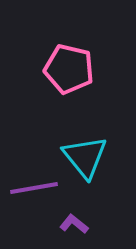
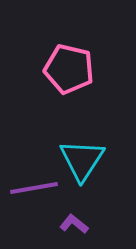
cyan triangle: moved 3 px left, 3 px down; rotated 12 degrees clockwise
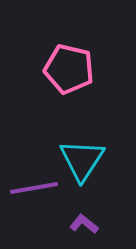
purple L-shape: moved 10 px right
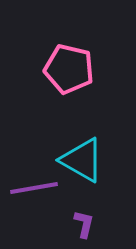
cyan triangle: rotated 33 degrees counterclockwise
purple L-shape: rotated 64 degrees clockwise
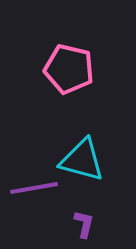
cyan triangle: rotated 15 degrees counterclockwise
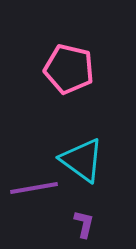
cyan triangle: rotated 21 degrees clockwise
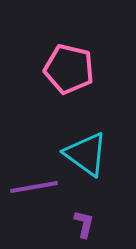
cyan triangle: moved 4 px right, 6 px up
purple line: moved 1 px up
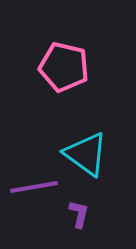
pink pentagon: moved 5 px left, 2 px up
purple L-shape: moved 5 px left, 10 px up
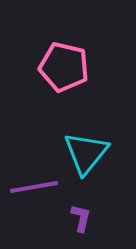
cyan triangle: moved 1 px up; rotated 33 degrees clockwise
purple L-shape: moved 2 px right, 4 px down
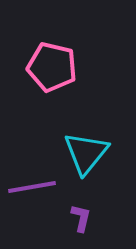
pink pentagon: moved 12 px left
purple line: moved 2 px left
